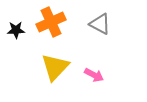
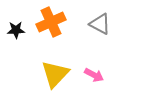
yellow triangle: moved 7 px down
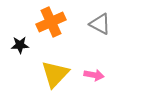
black star: moved 4 px right, 15 px down
pink arrow: rotated 18 degrees counterclockwise
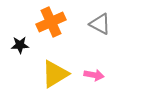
yellow triangle: rotated 16 degrees clockwise
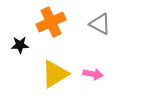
pink arrow: moved 1 px left, 1 px up
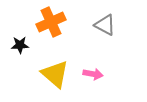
gray triangle: moved 5 px right, 1 px down
yellow triangle: rotated 48 degrees counterclockwise
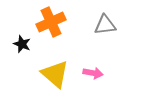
gray triangle: rotated 35 degrees counterclockwise
black star: moved 2 px right, 1 px up; rotated 24 degrees clockwise
pink arrow: moved 1 px up
